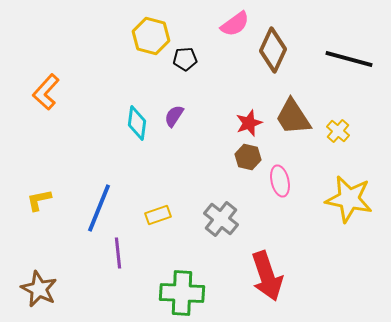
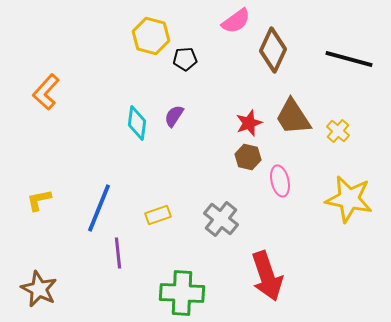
pink semicircle: moved 1 px right, 3 px up
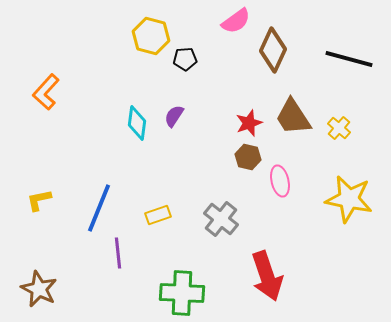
yellow cross: moved 1 px right, 3 px up
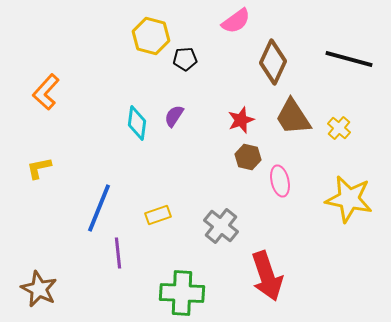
brown diamond: moved 12 px down
red star: moved 8 px left, 3 px up
yellow L-shape: moved 32 px up
gray cross: moved 7 px down
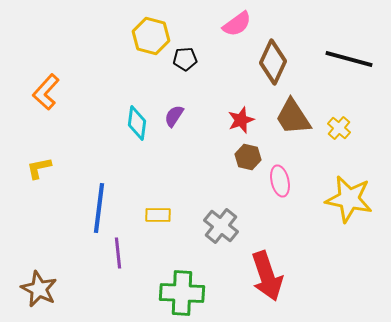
pink semicircle: moved 1 px right, 3 px down
blue line: rotated 15 degrees counterclockwise
yellow rectangle: rotated 20 degrees clockwise
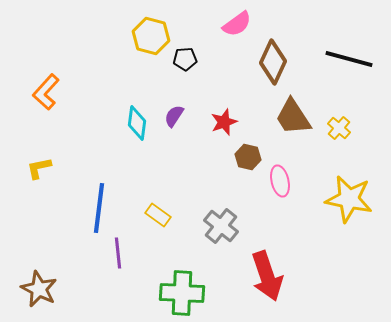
red star: moved 17 px left, 2 px down
yellow rectangle: rotated 35 degrees clockwise
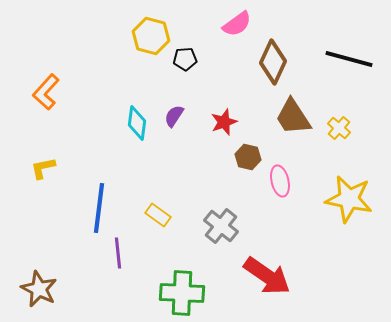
yellow L-shape: moved 4 px right
red arrow: rotated 36 degrees counterclockwise
